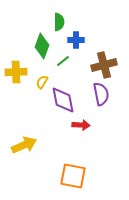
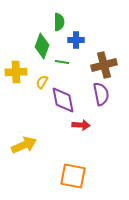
green line: moved 1 px left, 1 px down; rotated 48 degrees clockwise
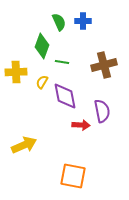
green semicircle: rotated 24 degrees counterclockwise
blue cross: moved 7 px right, 19 px up
purple semicircle: moved 1 px right, 17 px down
purple diamond: moved 2 px right, 4 px up
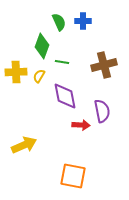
yellow semicircle: moved 3 px left, 6 px up
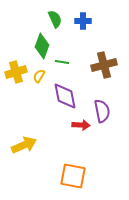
green semicircle: moved 4 px left, 3 px up
yellow cross: rotated 15 degrees counterclockwise
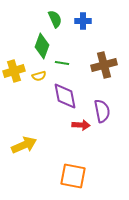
green line: moved 1 px down
yellow cross: moved 2 px left, 1 px up
yellow semicircle: rotated 136 degrees counterclockwise
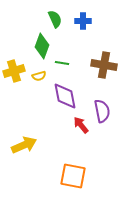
brown cross: rotated 25 degrees clockwise
red arrow: rotated 132 degrees counterclockwise
